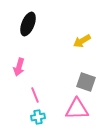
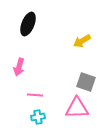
pink line: rotated 63 degrees counterclockwise
pink triangle: moved 1 px up
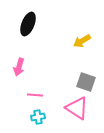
pink triangle: rotated 35 degrees clockwise
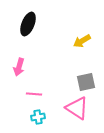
gray square: rotated 30 degrees counterclockwise
pink line: moved 1 px left, 1 px up
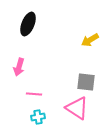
yellow arrow: moved 8 px right, 1 px up
gray square: rotated 18 degrees clockwise
